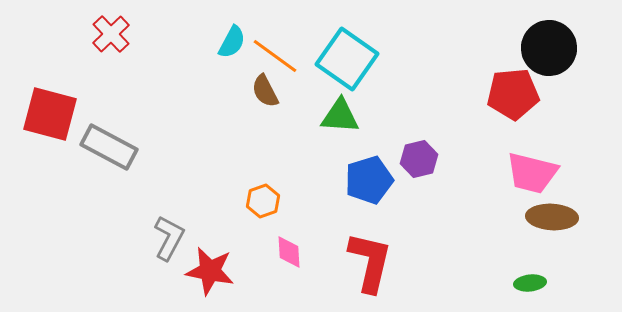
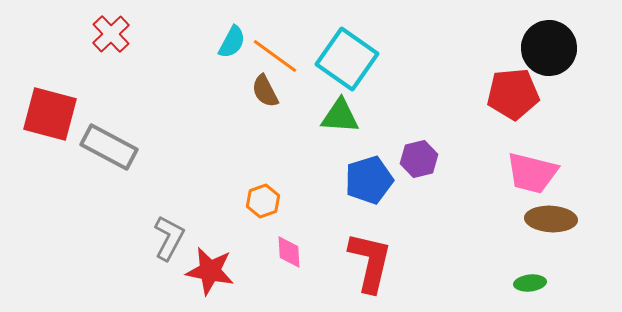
brown ellipse: moved 1 px left, 2 px down
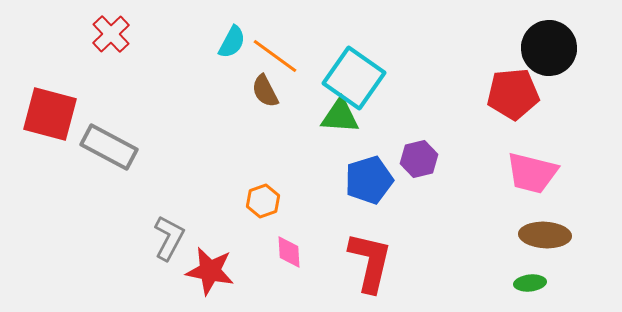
cyan square: moved 7 px right, 19 px down
brown ellipse: moved 6 px left, 16 px down
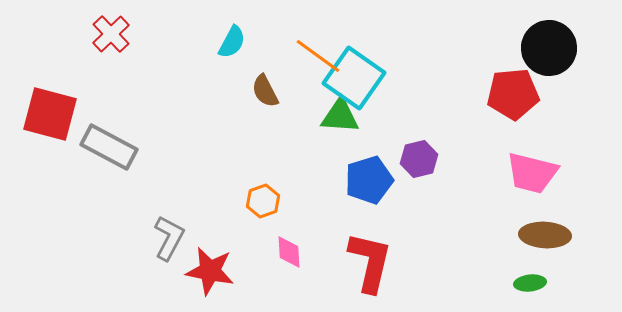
orange line: moved 43 px right
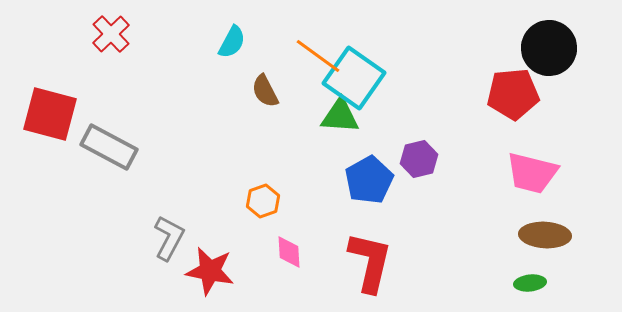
blue pentagon: rotated 12 degrees counterclockwise
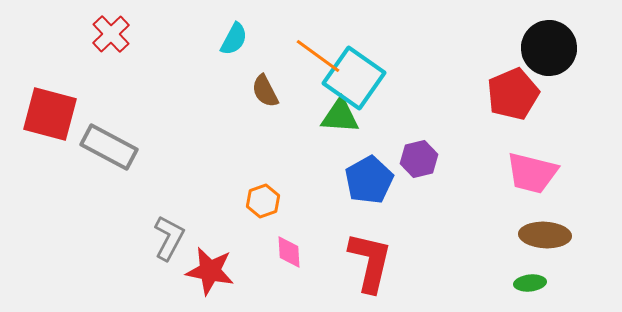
cyan semicircle: moved 2 px right, 3 px up
red pentagon: rotated 18 degrees counterclockwise
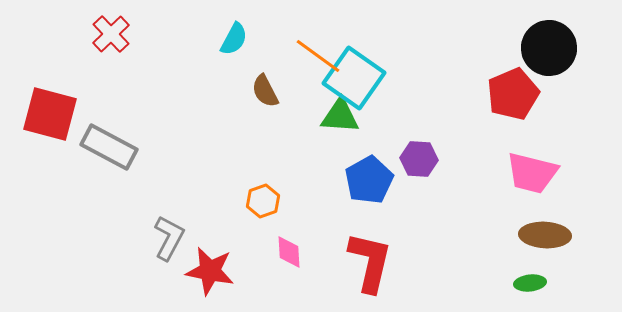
purple hexagon: rotated 18 degrees clockwise
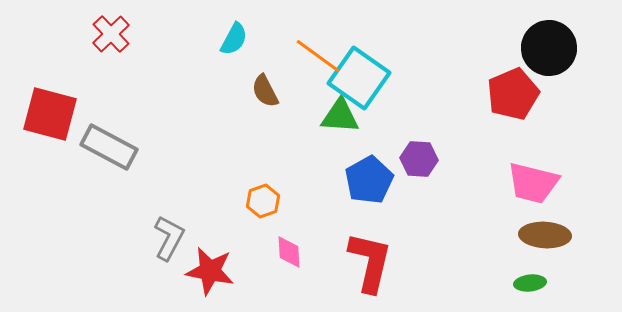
cyan square: moved 5 px right
pink trapezoid: moved 1 px right, 10 px down
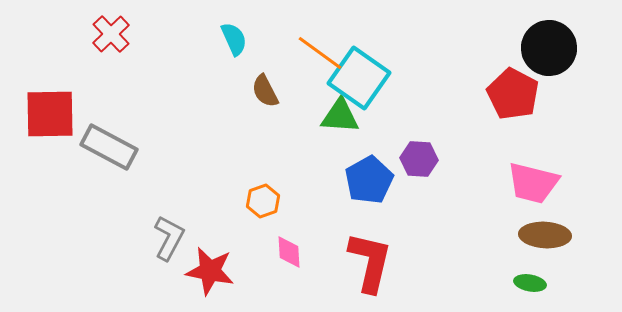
cyan semicircle: rotated 52 degrees counterclockwise
orange line: moved 2 px right, 3 px up
red pentagon: rotated 21 degrees counterclockwise
red square: rotated 16 degrees counterclockwise
green ellipse: rotated 16 degrees clockwise
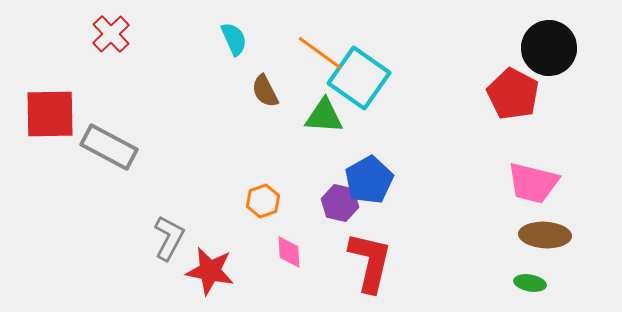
green triangle: moved 16 px left
purple hexagon: moved 79 px left, 44 px down; rotated 9 degrees clockwise
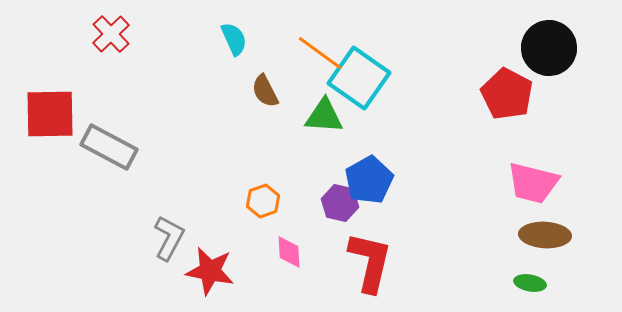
red pentagon: moved 6 px left
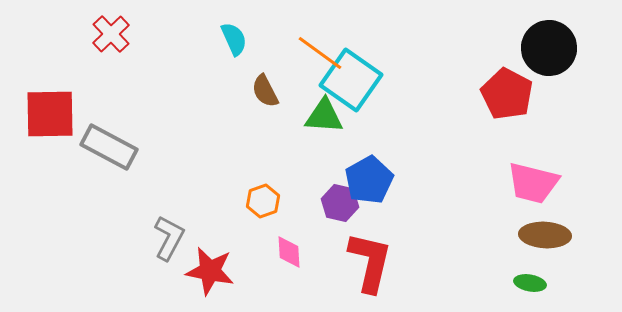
cyan square: moved 8 px left, 2 px down
